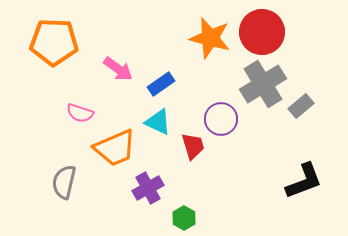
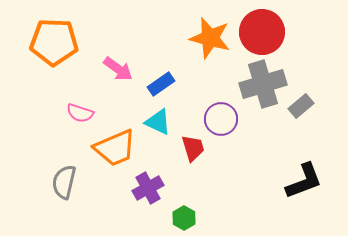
gray cross: rotated 15 degrees clockwise
red trapezoid: moved 2 px down
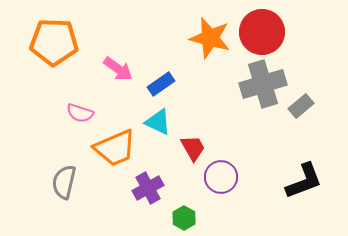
purple circle: moved 58 px down
red trapezoid: rotated 12 degrees counterclockwise
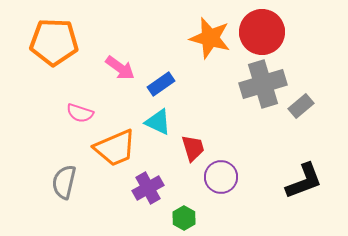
pink arrow: moved 2 px right, 1 px up
red trapezoid: rotated 12 degrees clockwise
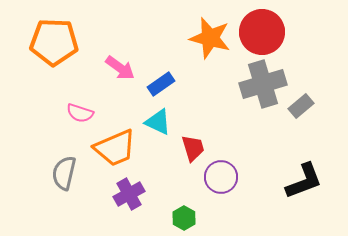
gray semicircle: moved 9 px up
purple cross: moved 19 px left, 6 px down
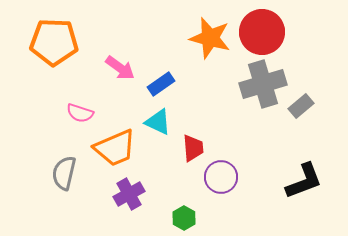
red trapezoid: rotated 12 degrees clockwise
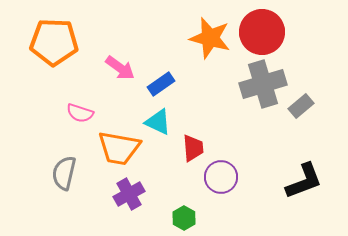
orange trapezoid: moved 4 px right; rotated 33 degrees clockwise
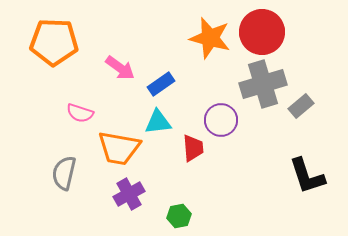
cyan triangle: rotated 32 degrees counterclockwise
purple circle: moved 57 px up
black L-shape: moved 3 px right, 5 px up; rotated 93 degrees clockwise
green hexagon: moved 5 px left, 2 px up; rotated 20 degrees clockwise
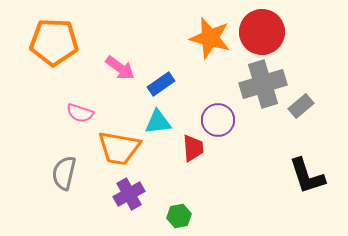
purple circle: moved 3 px left
